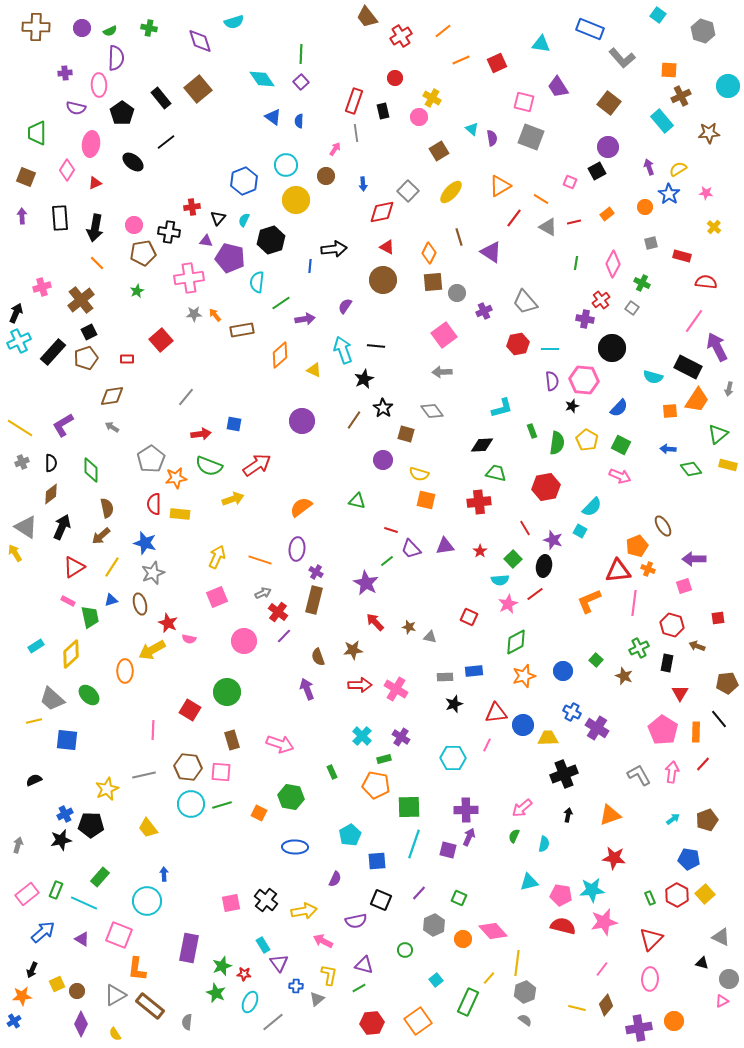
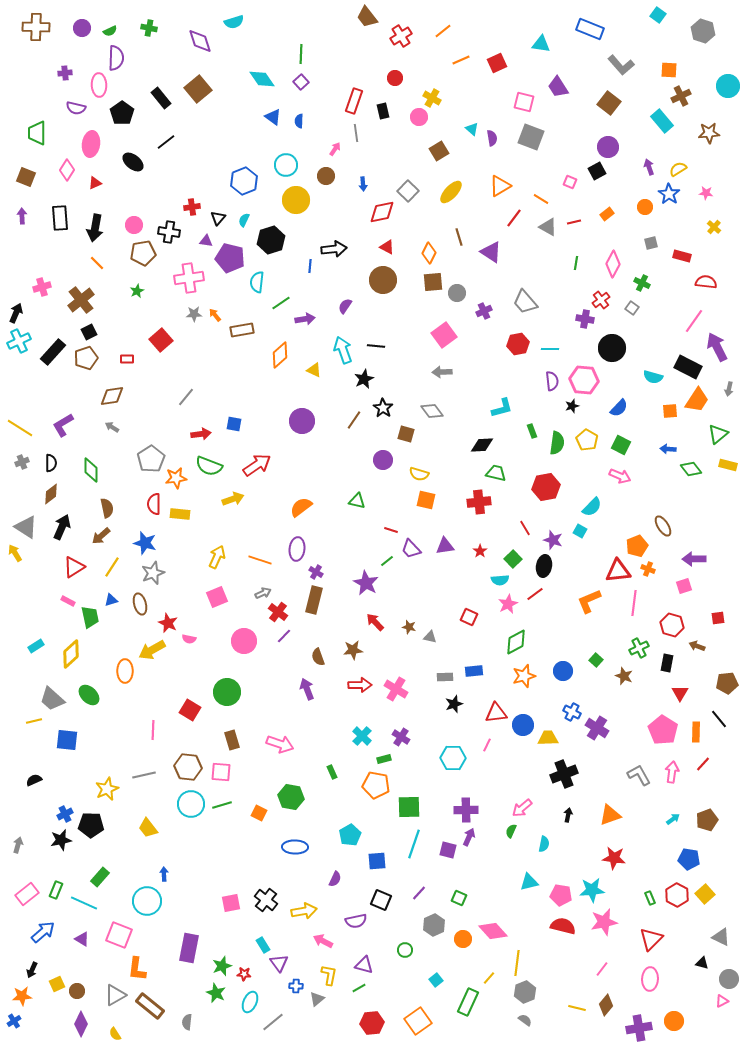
gray L-shape at (622, 58): moved 1 px left, 7 px down
green semicircle at (514, 836): moved 3 px left, 5 px up
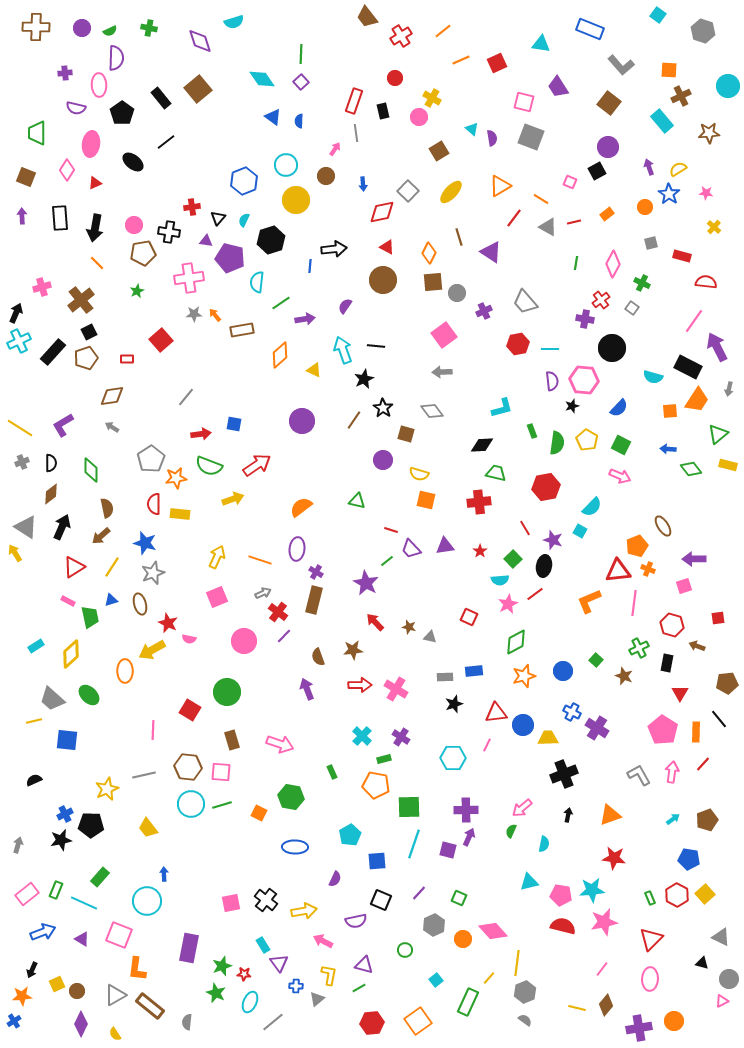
blue arrow at (43, 932): rotated 20 degrees clockwise
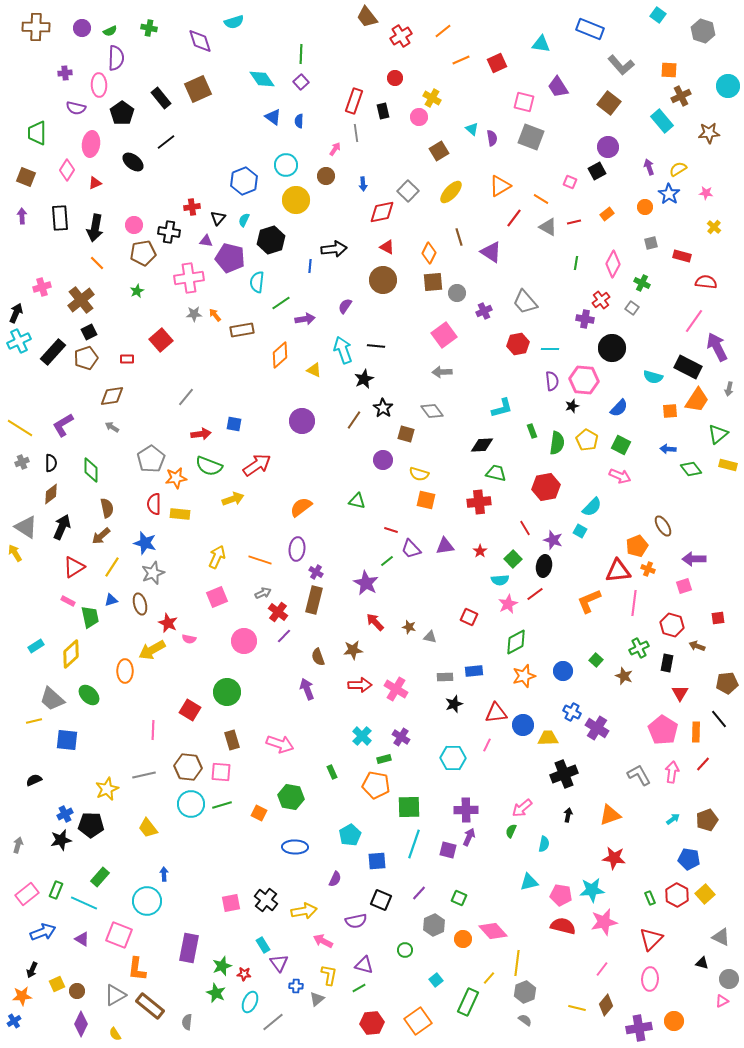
brown square at (198, 89): rotated 16 degrees clockwise
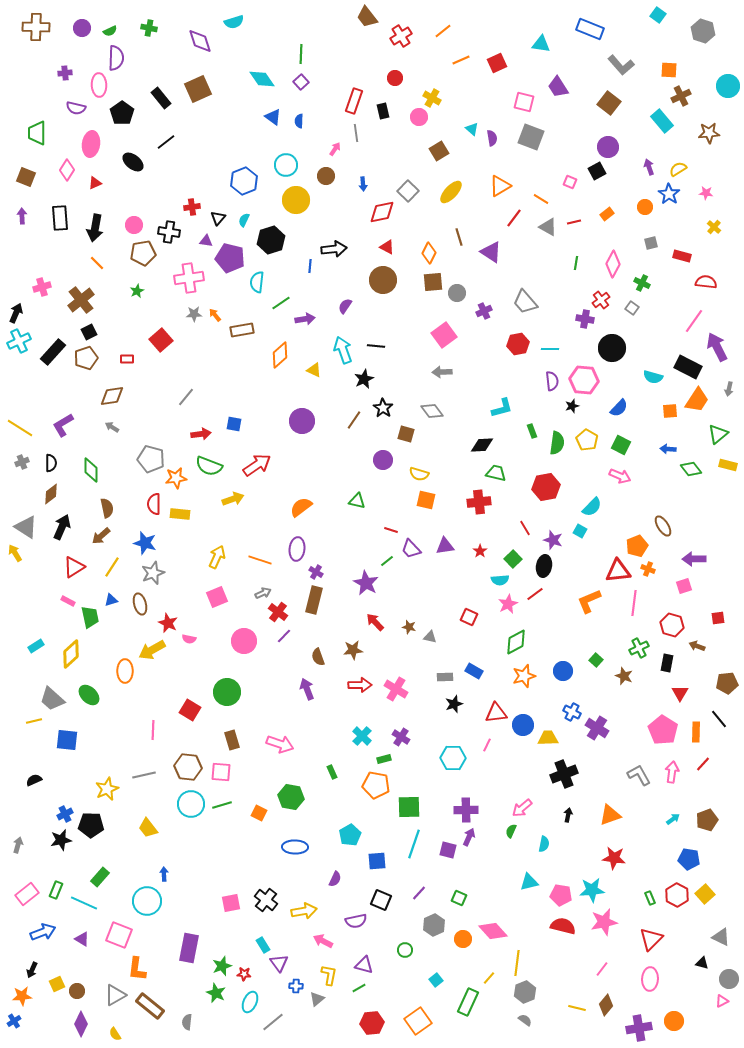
gray pentagon at (151, 459): rotated 24 degrees counterclockwise
blue rectangle at (474, 671): rotated 36 degrees clockwise
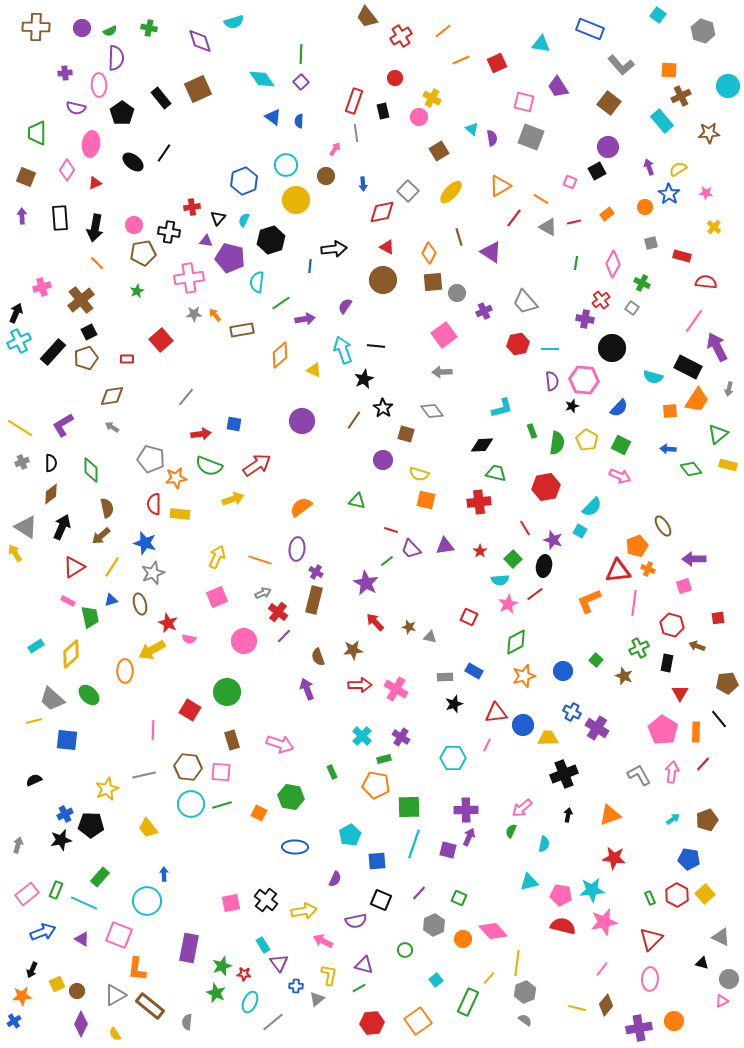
black line at (166, 142): moved 2 px left, 11 px down; rotated 18 degrees counterclockwise
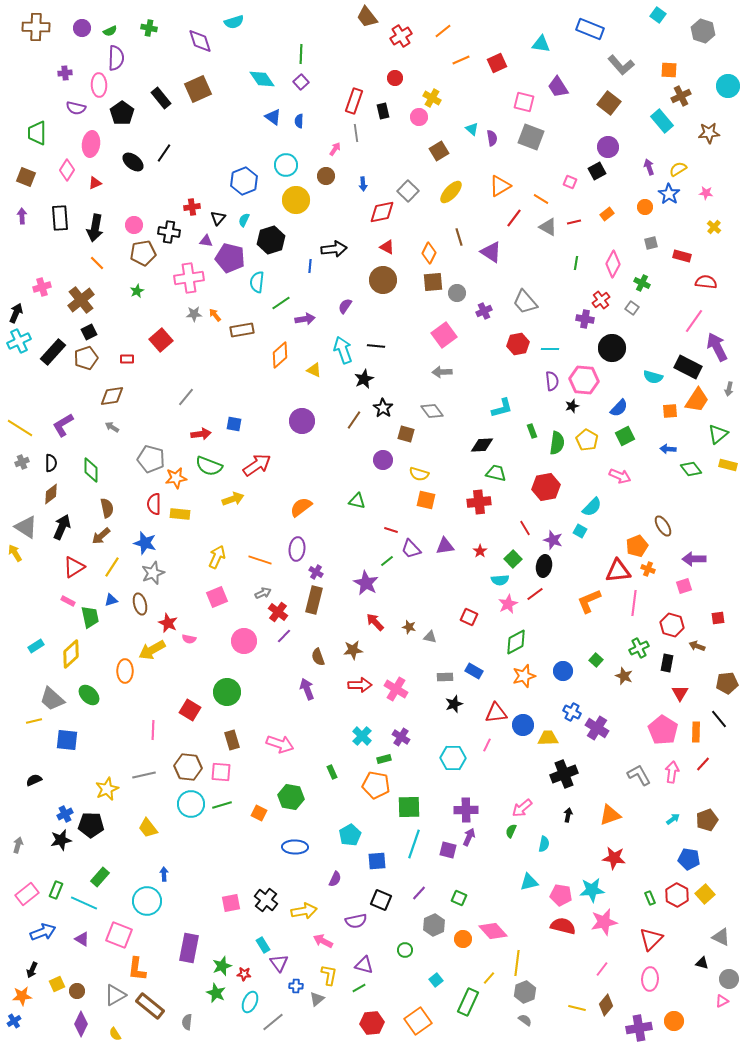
green square at (621, 445): moved 4 px right, 9 px up; rotated 36 degrees clockwise
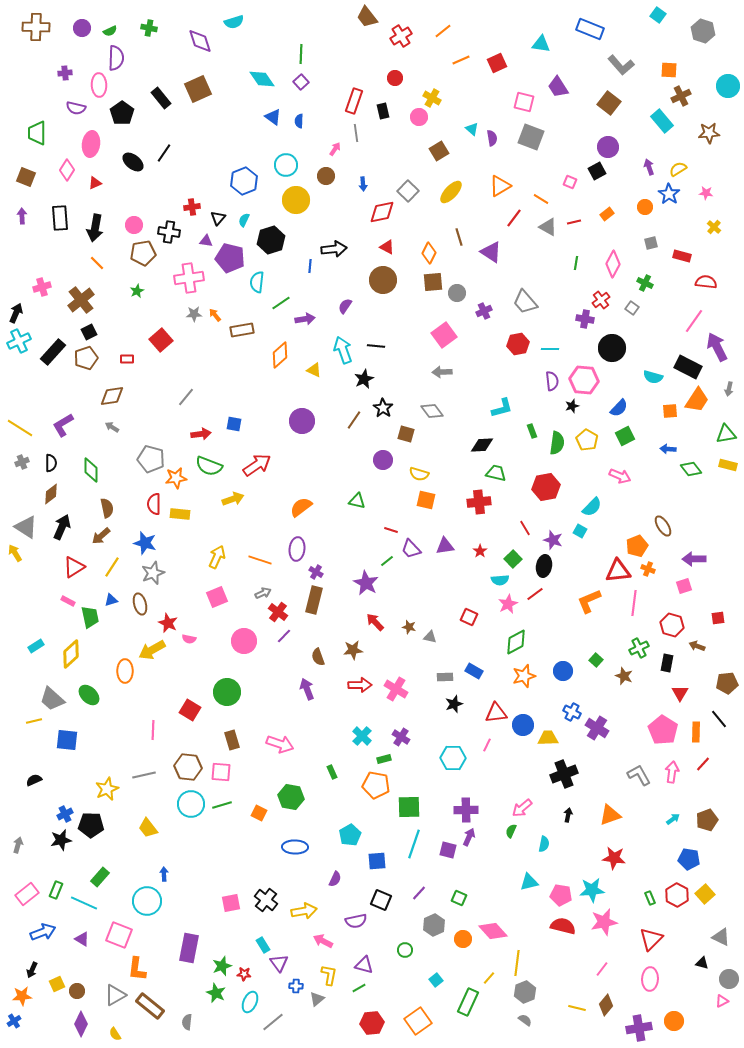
green cross at (642, 283): moved 3 px right
green triangle at (718, 434): moved 8 px right; rotated 30 degrees clockwise
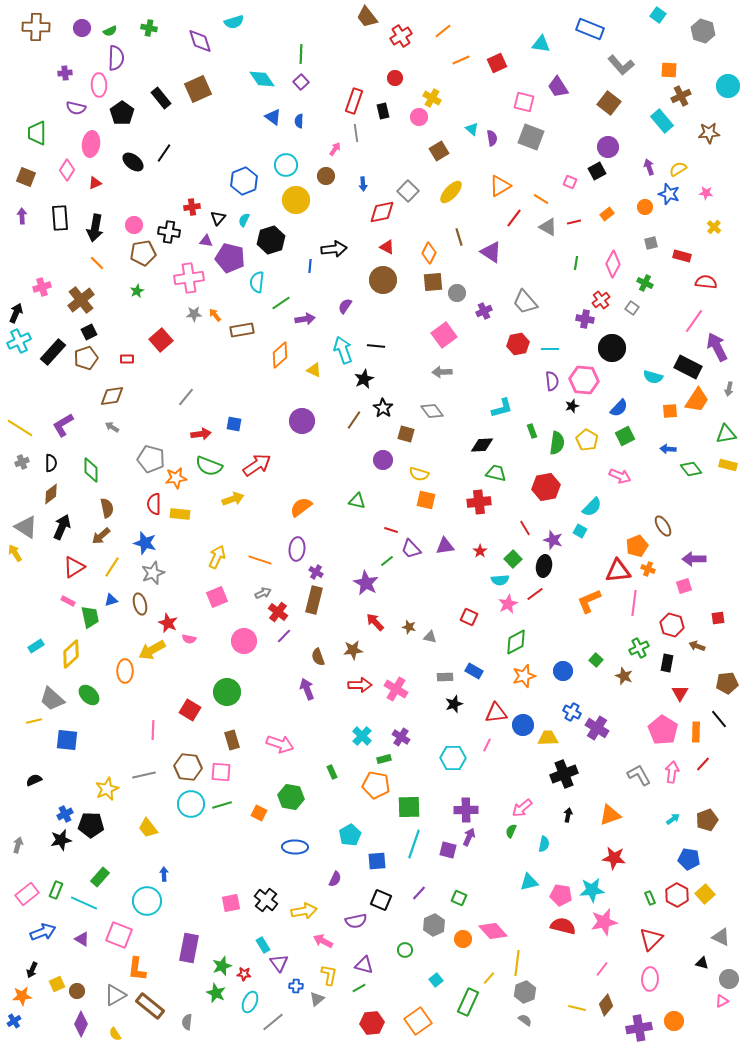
blue star at (669, 194): rotated 15 degrees counterclockwise
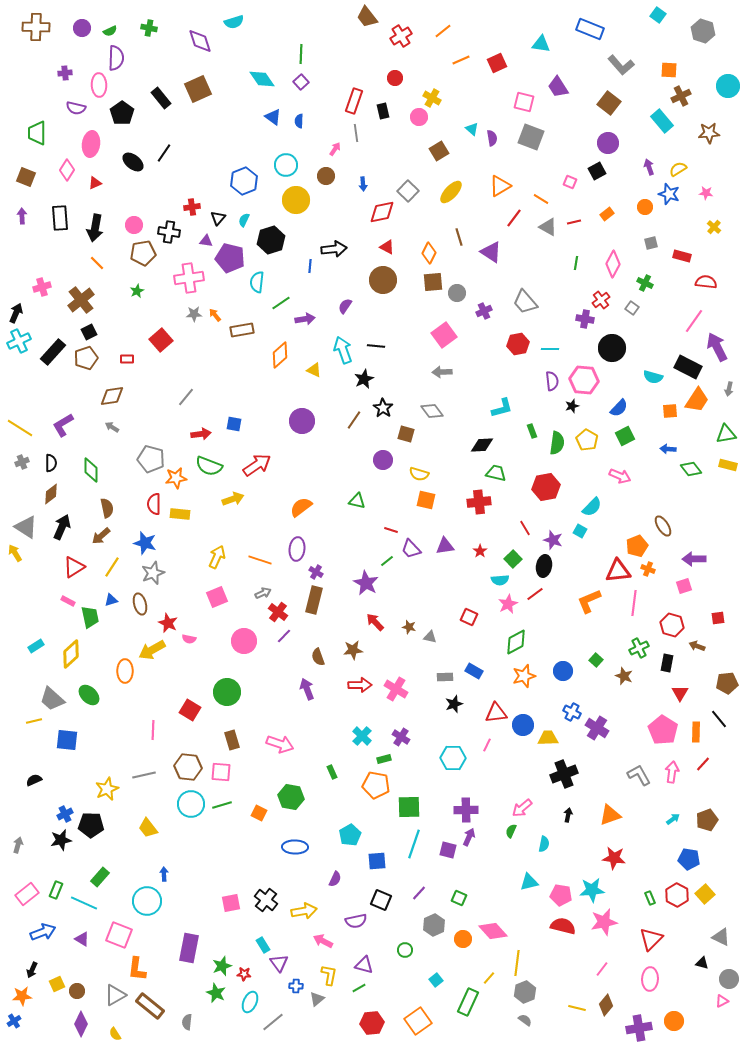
purple circle at (608, 147): moved 4 px up
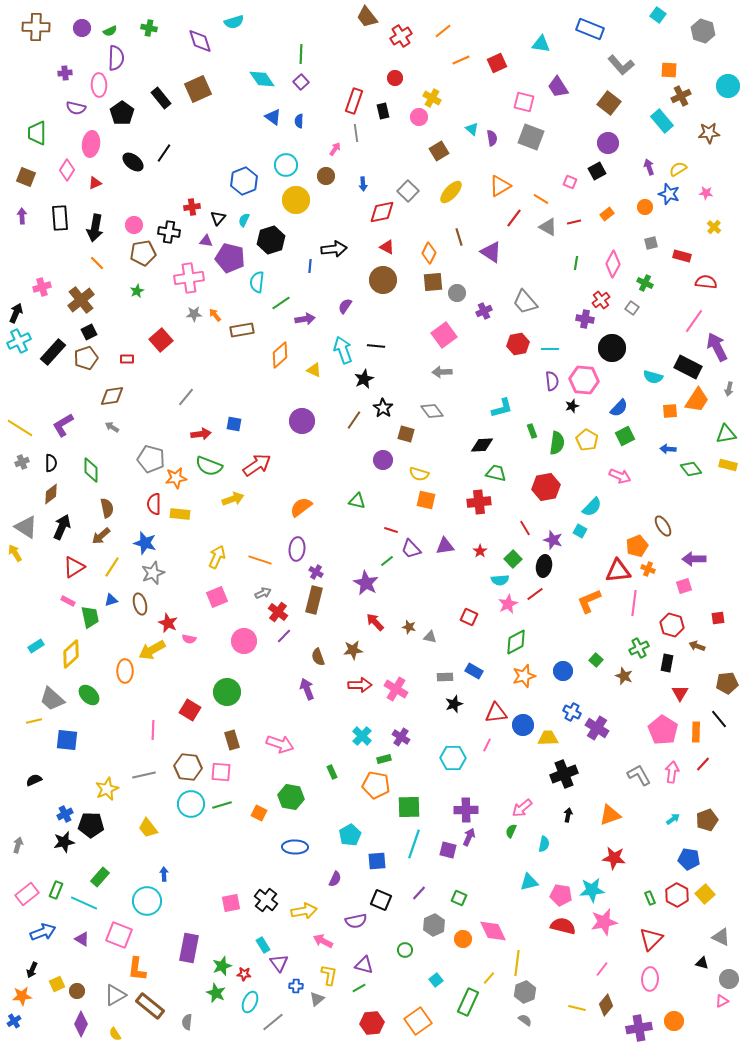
black star at (61, 840): moved 3 px right, 2 px down
pink diamond at (493, 931): rotated 16 degrees clockwise
